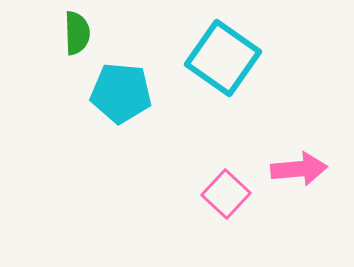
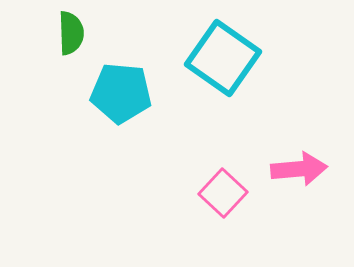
green semicircle: moved 6 px left
pink square: moved 3 px left, 1 px up
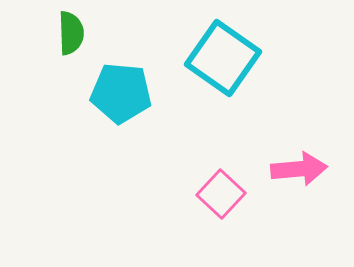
pink square: moved 2 px left, 1 px down
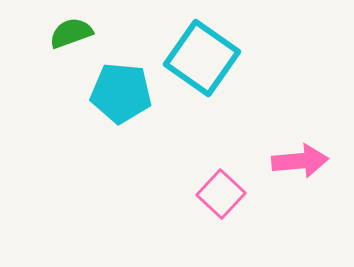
green semicircle: rotated 108 degrees counterclockwise
cyan square: moved 21 px left
pink arrow: moved 1 px right, 8 px up
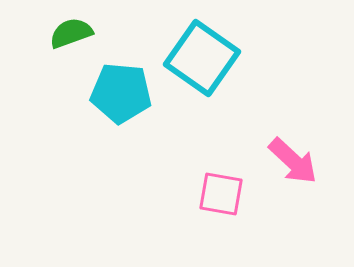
pink arrow: moved 7 px left; rotated 48 degrees clockwise
pink square: rotated 33 degrees counterclockwise
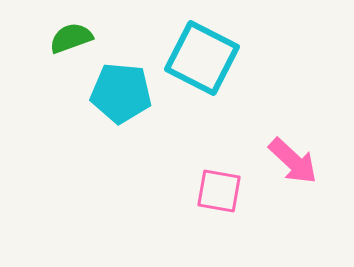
green semicircle: moved 5 px down
cyan square: rotated 8 degrees counterclockwise
pink square: moved 2 px left, 3 px up
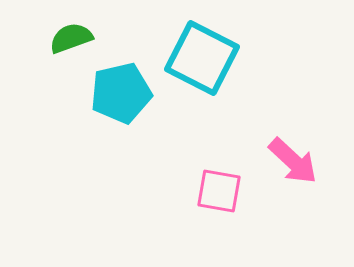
cyan pentagon: rotated 18 degrees counterclockwise
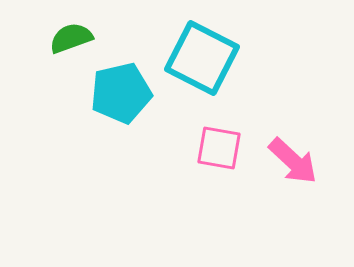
pink square: moved 43 px up
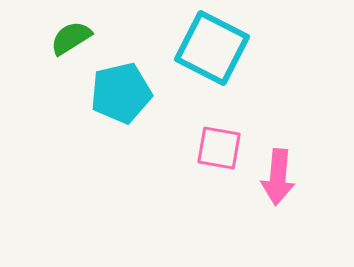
green semicircle: rotated 12 degrees counterclockwise
cyan square: moved 10 px right, 10 px up
pink arrow: moved 15 px left, 16 px down; rotated 52 degrees clockwise
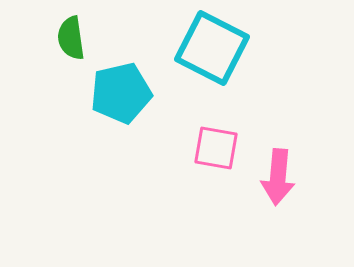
green semicircle: rotated 66 degrees counterclockwise
pink square: moved 3 px left
